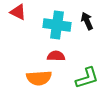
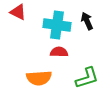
red semicircle: moved 3 px right, 4 px up
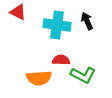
red semicircle: moved 2 px right, 8 px down
green L-shape: moved 4 px left, 3 px up; rotated 45 degrees clockwise
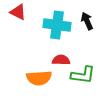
green L-shape: rotated 20 degrees counterclockwise
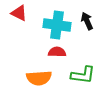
red triangle: moved 1 px right, 1 px down
red semicircle: moved 4 px left, 8 px up
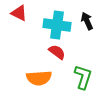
red semicircle: rotated 36 degrees clockwise
green L-shape: moved 2 px down; rotated 80 degrees counterclockwise
